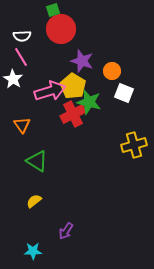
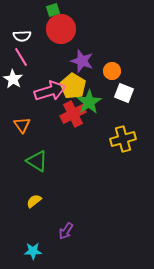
green star: rotated 25 degrees clockwise
yellow cross: moved 11 px left, 6 px up
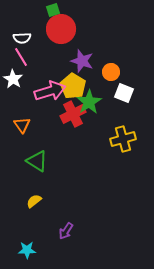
white semicircle: moved 2 px down
orange circle: moved 1 px left, 1 px down
cyan star: moved 6 px left, 1 px up
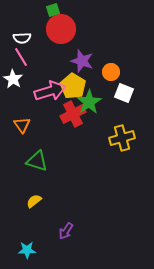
yellow cross: moved 1 px left, 1 px up
green triangle: rotated 15 degrees counterclockwise
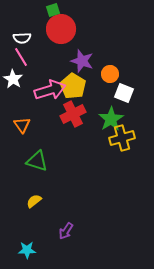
orange circle: moved 1 px left, 2 px down
pink arrow: moved 1 px up
green star: moved 22 px right, 17 px down
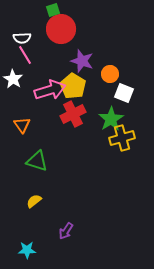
pink line: moved 4 px right, 2 px up
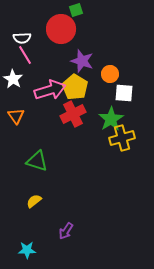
green square: moved 23 px right
yellow pentagon: moved 2 px right, 1 px down
white square: rotated 18 degrees counterclockwise
orange triangle: moved 6 px left, 9 px up
